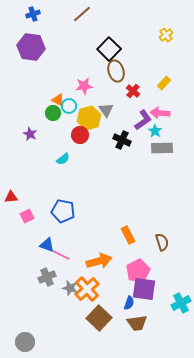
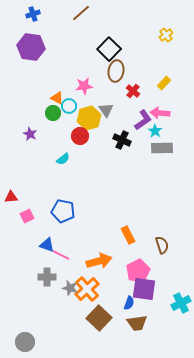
brown line: moved 1 px left, 1 px up
brown ellipse: rotated 25 degrees clockwise
orange triangle: moved 1 px left, 2 px up
red circle: moved 1 px down
brown semicircle: moved 3 px down
gray cross: rotated 24 degrees clockwise
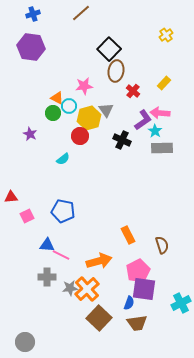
blue triangle: rotated 14 degrees counterclockwise
gray star: rotated 21 degrees counterclockwise
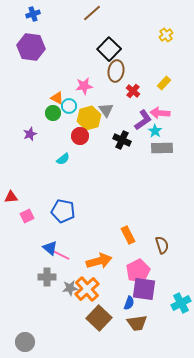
brown line: moved 11 px right
purple star: rotated 24 degrees clockwise
blue triangle: moved 3 px right, 3 px down; rotated 35 degrees clockwise
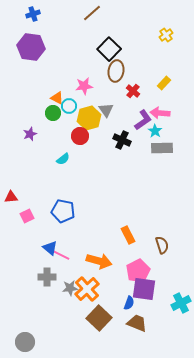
orange arrow: rotated 30 degrees clockwise
brown trapezoid: rotated 150 degrees counterclockwise
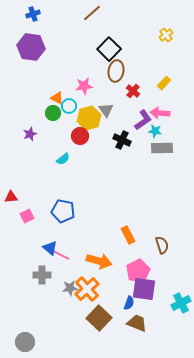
cyan star: rotated 24 degrees counterclockwise
gray cross: moved 5 px left, 2 px up
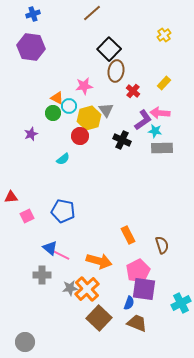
yellow cross: moved 2 px left
purple star: moved 1 px right
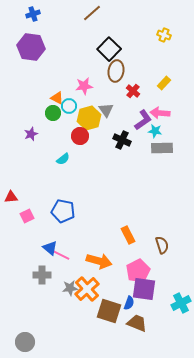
yellow cross: rotated 32 degrees counterclockwise
brown square: moved 10 px right, 7 px up; rotated 25 degrees counterclockwise
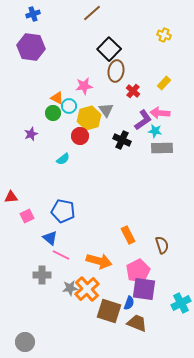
blue triangle: moved 10 px up
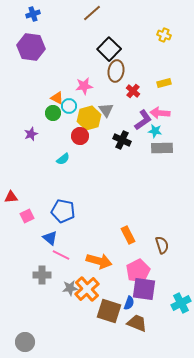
yellow rectangle: rotated 32 degrees clockwise
